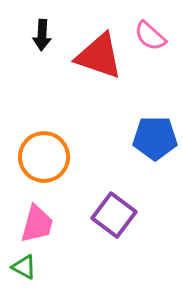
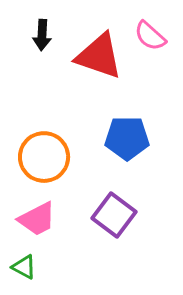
blue pentagon: moved 28 px left
pink trapezoid: moved 5 px up; rotated 48 degrees clockwise
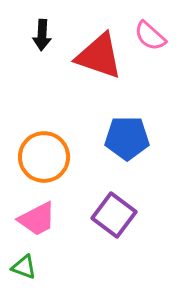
green triangle: rotated 8 degrees counterclockwise
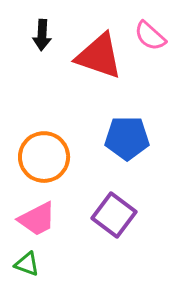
green triangle: moved 3 px right, 3 px up
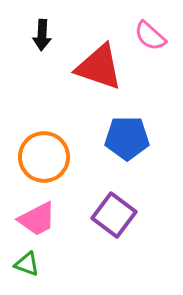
red triangle: moved 11 px down
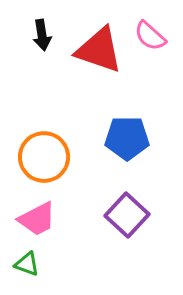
black arrow: rotated 12 degrees counterclockwise
red triangle: moved 17 px up
purple square: moved 13 px right; rotated 6 degrees clockwise
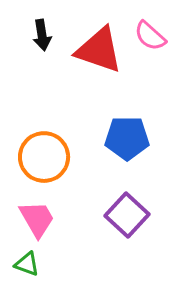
pink trapezoid: rotated 93 degrees counterclockwise
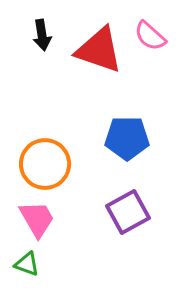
orange circle: moved 1 px right, 7 px down
purple square: moved 1 px right, 3 px up; rotated 18 degrees clockwise
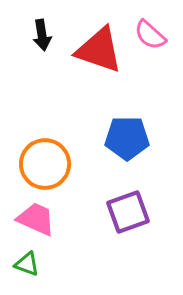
pink semicircle: moved 1 px up
purple square: rotated 9 degrees clockwise
pink trapezoid: moved 1 px left; rotated 36 degrees counterclockwise
